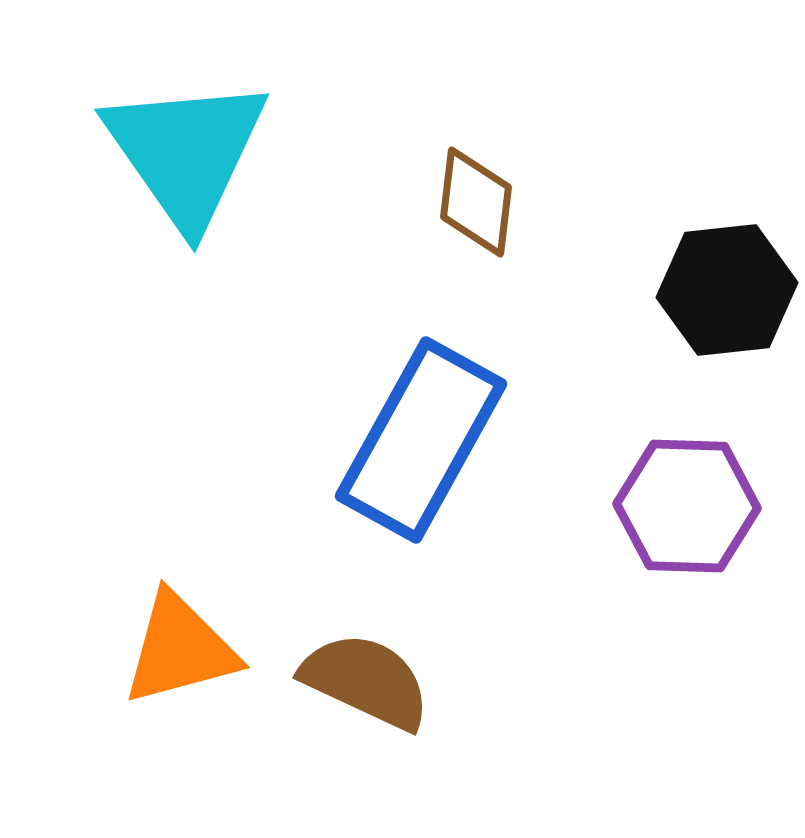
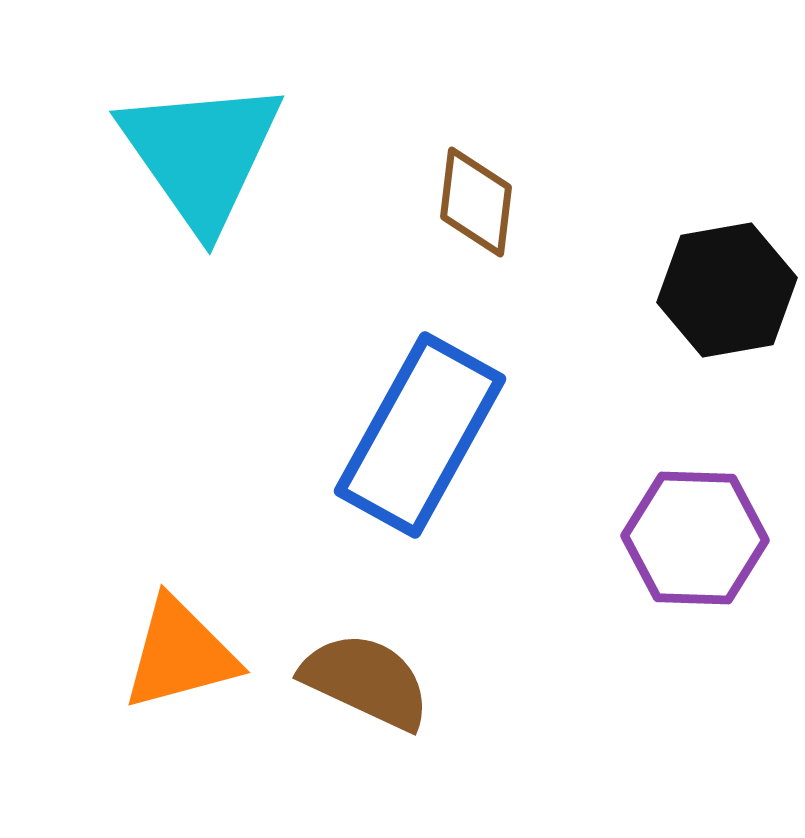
cyan triangle: moved 15 px right, 2 px down
black hexagon: rotated 4 degrees counterclockwise
blue rectangle: moved 1 px left, 5 px up
purple hexagon: moved 8 px right, 32 px down
orange triangle: moved 5 px down
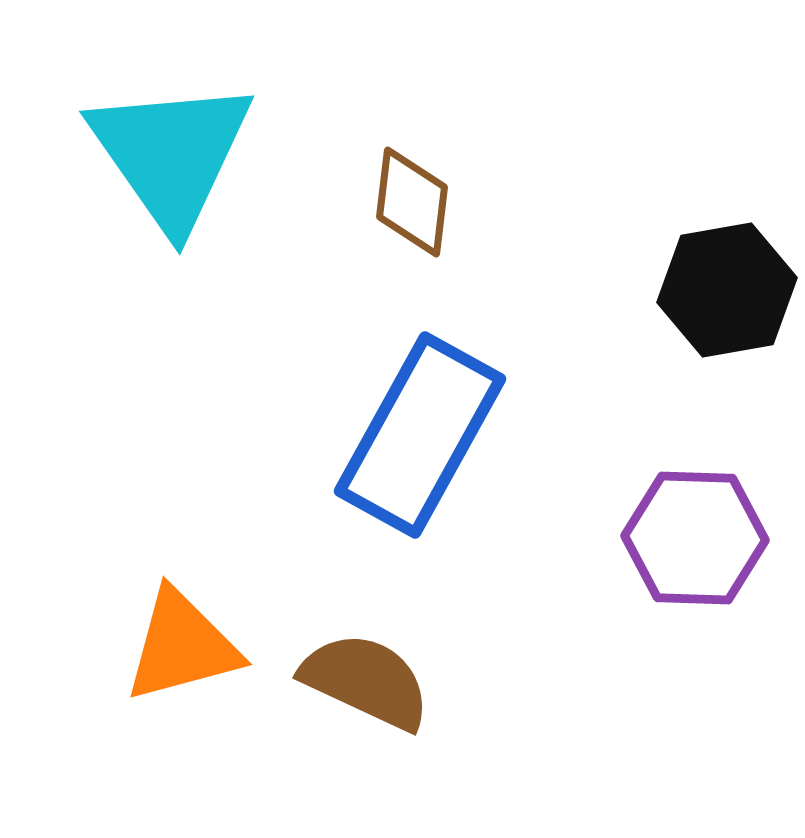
cyan triangle: moved 30 px left
brown diamond: moved 64 px left
orange triangle: moved 2 px right, 8 px up
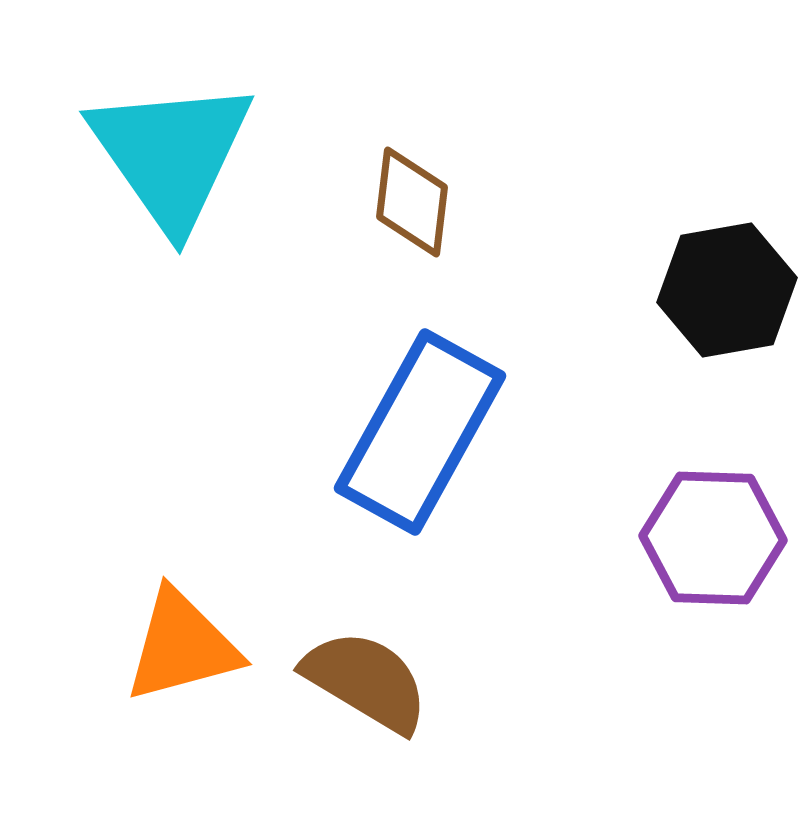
blue rectangle: moved 3 px up
purple hexagon: moved 18 px right
brown semicircle: rotated 6 degrees clockwise
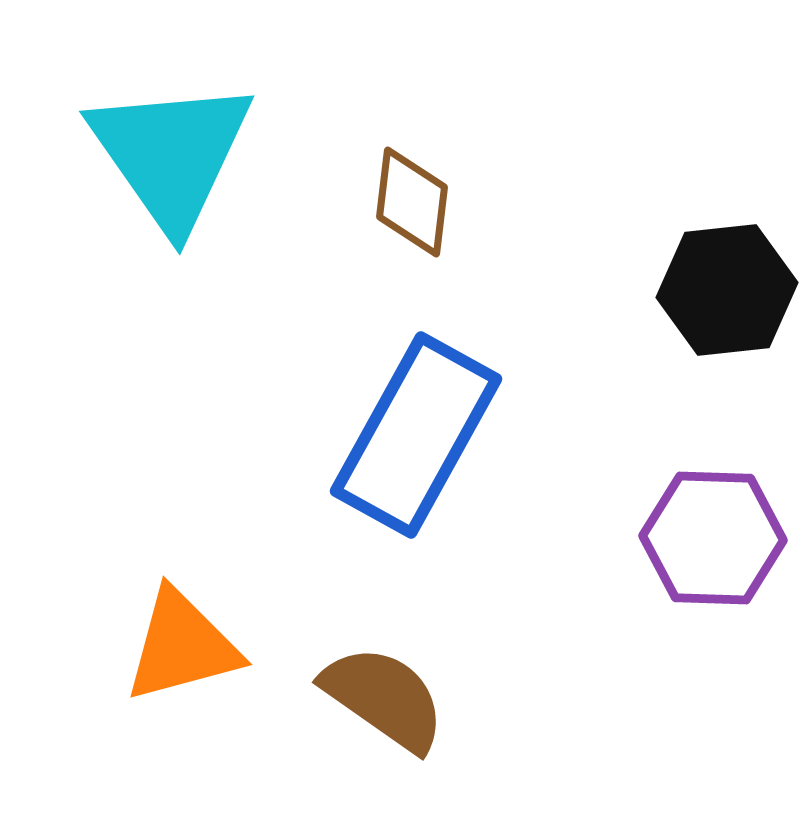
black hexagon: rotated 4 degrees clockwise
blue rectangle: moved 4 px left, 3 px down
brown semicircle: moved 18 px right, 17 px down; rotated 4 degrees clockwise
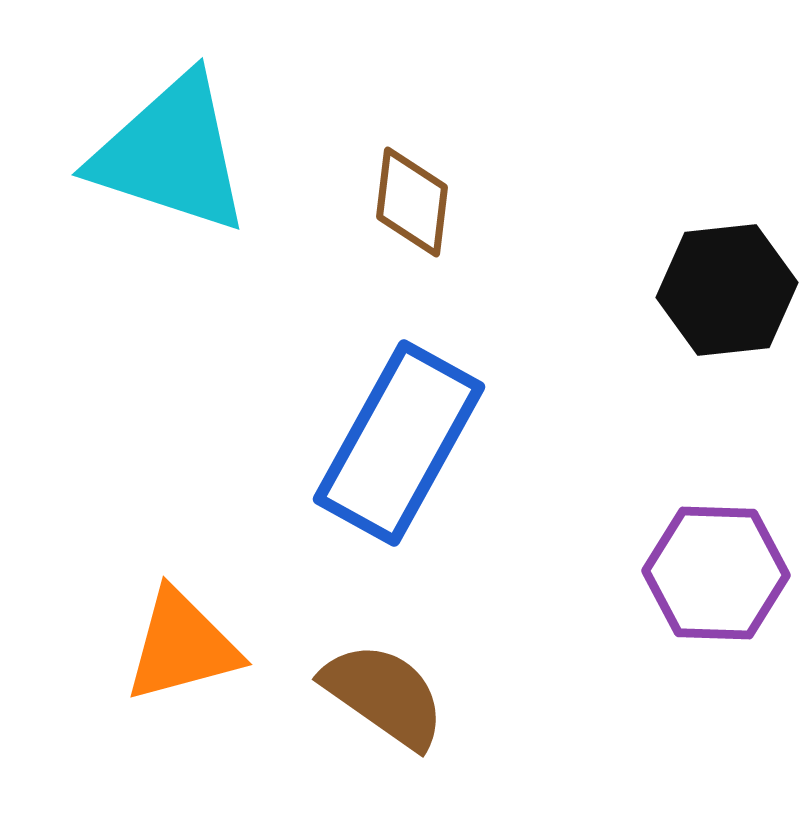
cyan triangle: rotated 37 degrees counterclockwise
blue rectangle: moved 17 px left, 8 px down
purple hexagon: moved 3 px right, 35 px down
brown semicircle: moved 3 px up
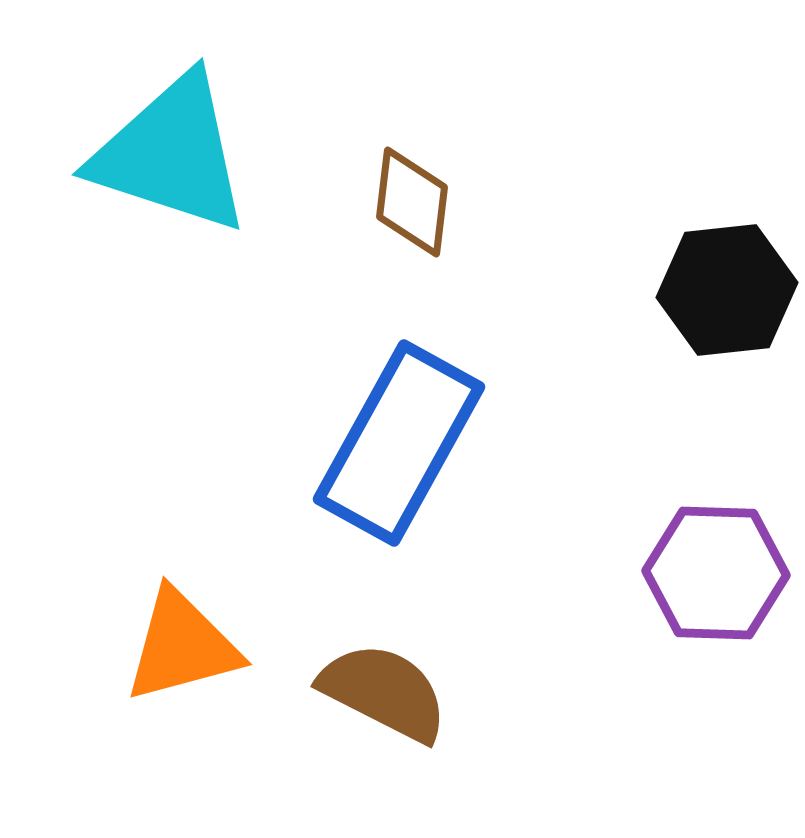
brown semicircle: moved 3 px up; rotated 8 degrees counterclockwise
